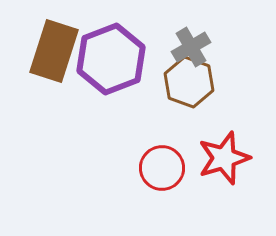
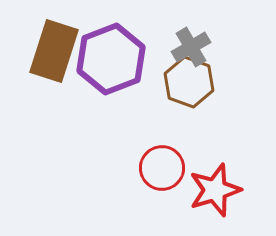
red star: moved 9 px left, 32 px down
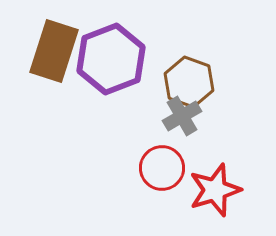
gray cross: moved 9 px left, 69 px down
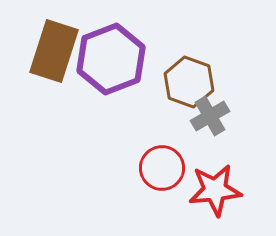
gray cross: moved 28 px right
red star: rotated 12 degrees clockwise
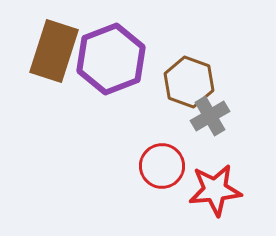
red circle: moved 2 px up
